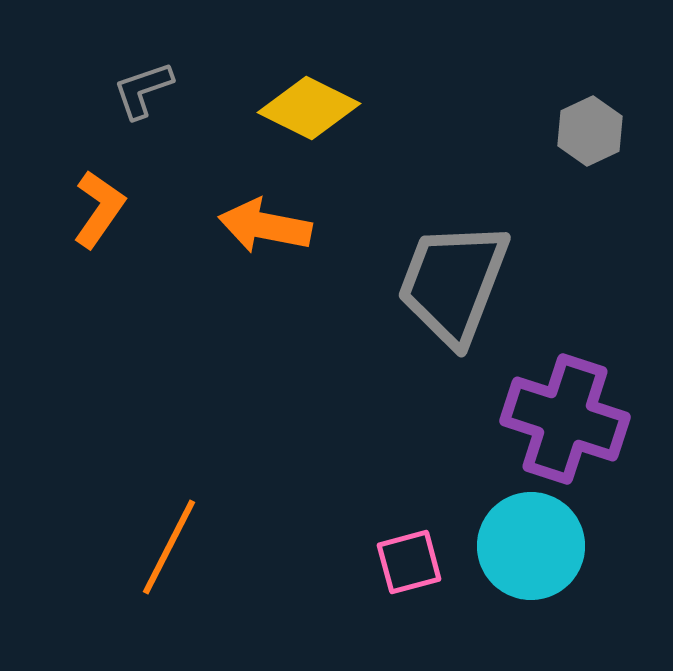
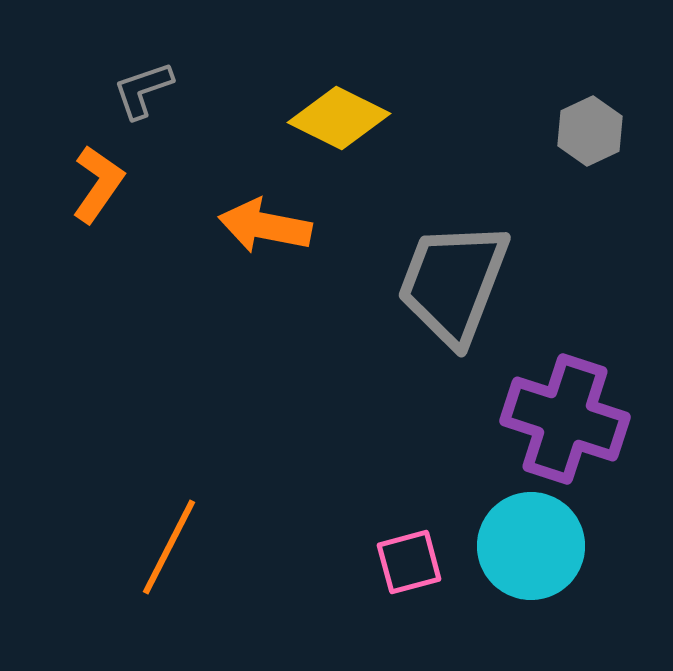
yellow diamond: moved 30 px right, 10 px down
orange L-shape: moved 1 px left, 25 px up
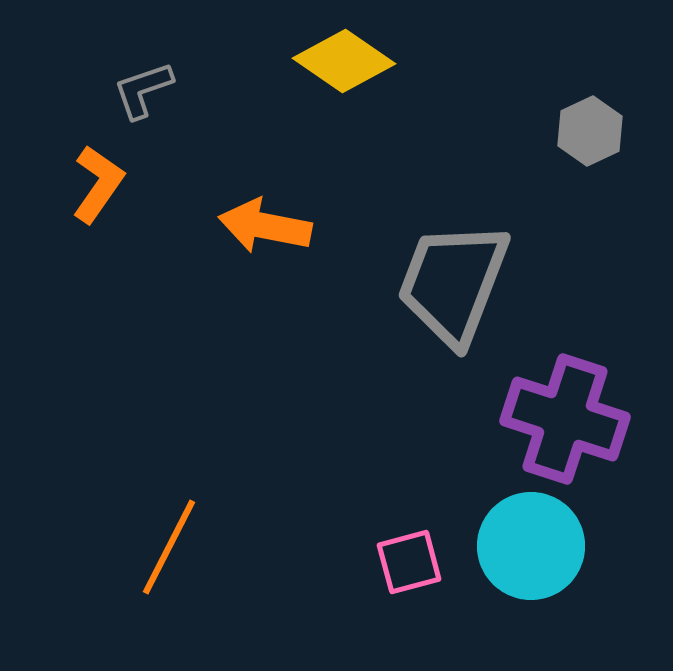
yellow diamond: moved 5 px right, 57 px up; rotated 8 degrees clockwise
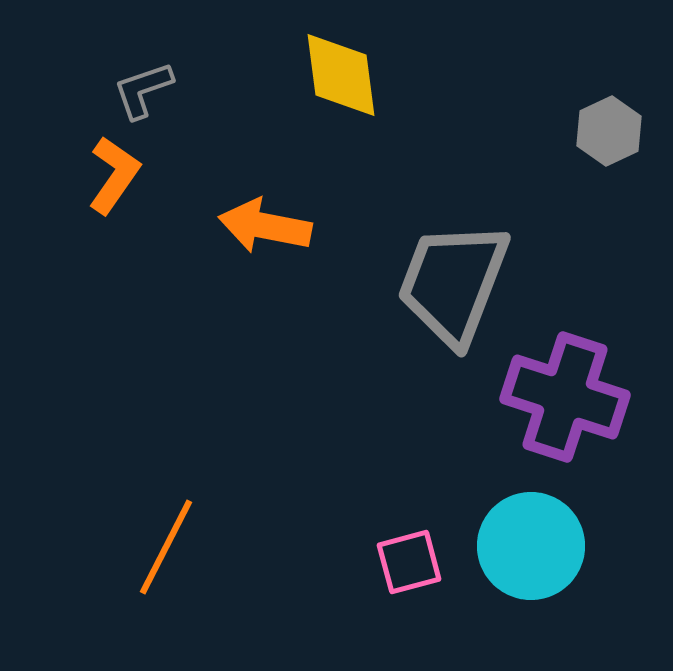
yellow diamond: moved 3 px left, 14 px down; rotated 48 degrees clockwise
gray hexagon: moved 19 px right
orange L-shape: moved 16 px right, 9 px up
purple cross: moved 22 px up
orange line: moved 3 px left
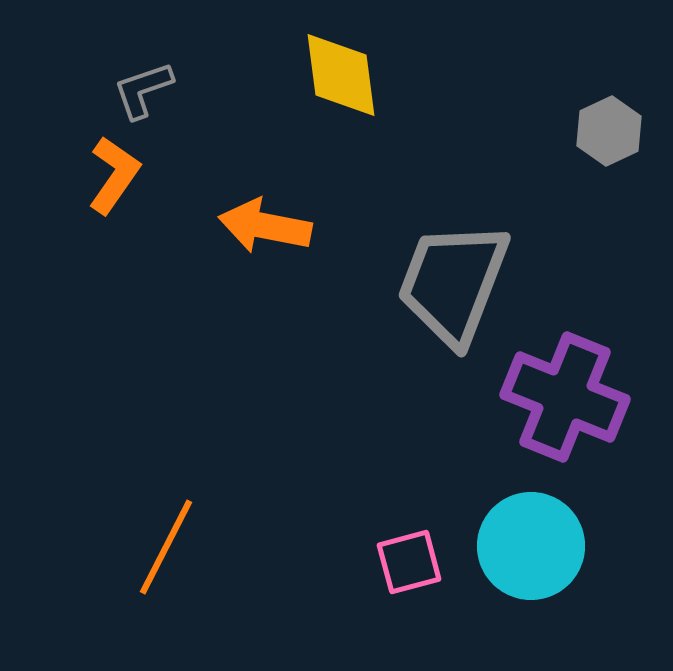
purple cross: rotated 4 degrees clockwise
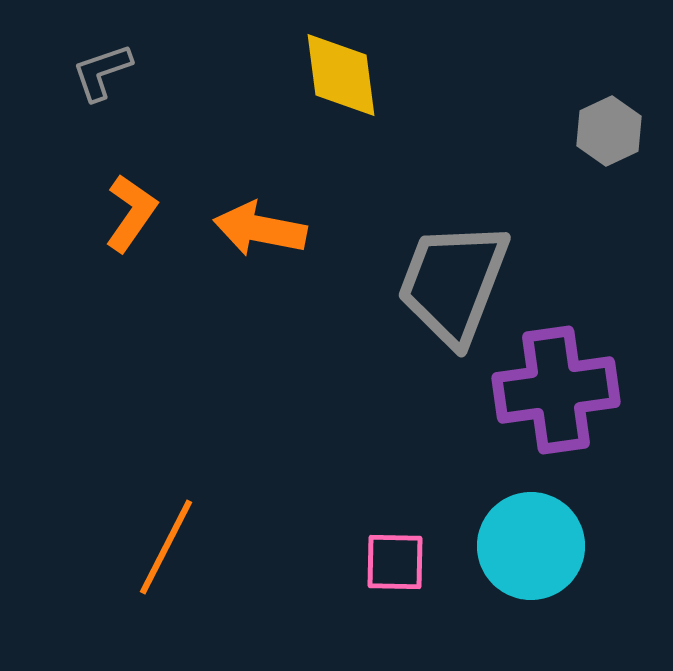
gray L-shape: moved 41 px left, 18 px up
orange L-shape: moved 17 px right, 38 px down
orange arrow: moved 5 px left, 3 px down
purple cross: moved 9 px left, 7 px up; rotated 30 degrees counterclockwise
pink square: moved 14 px left; rotated 16 degrees clockwise
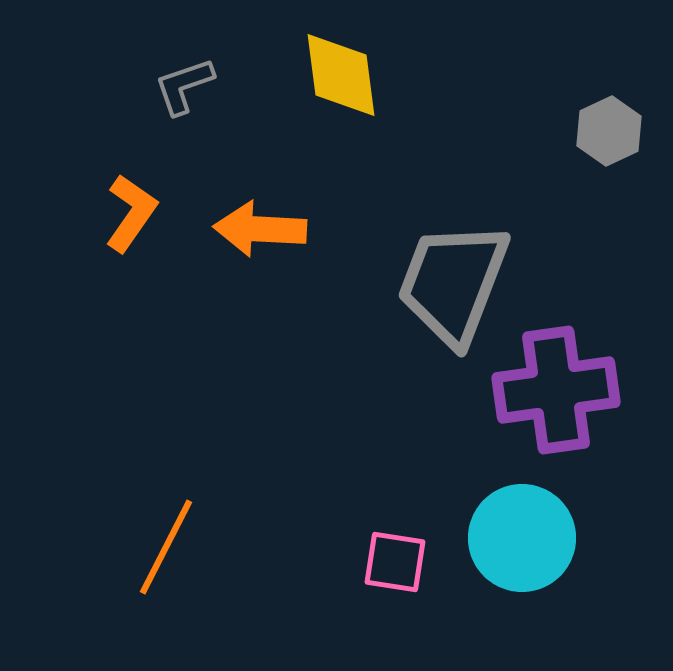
gray L-shape: moved 82 px right, 14 px down
orange arrow: rotated 8 degrees counterclockwise
cyan circle: moved 9 px left, 8 px up
pink square: rotated 8 degrees clockwise
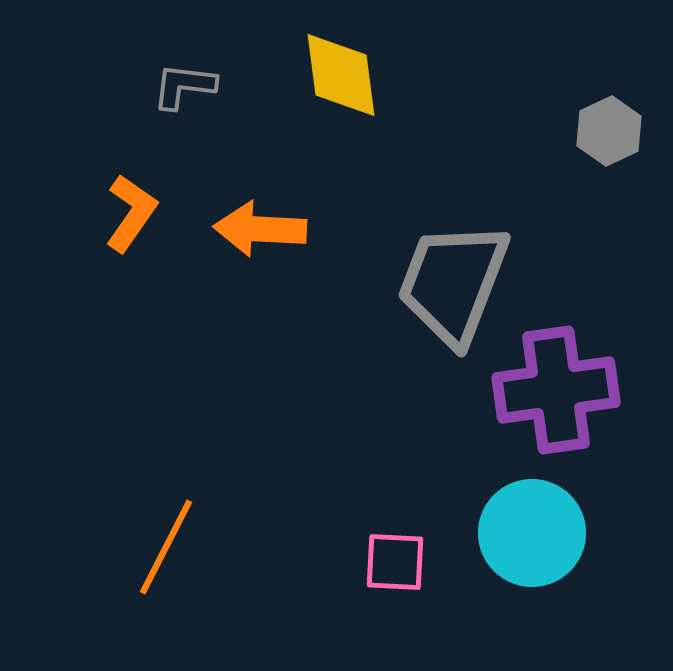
gray L-shape: rotated 26 degrees clockwise
cyan circle: moved 10 px right, 5 px up
pink square: rotated 6 degrees counterclockwise
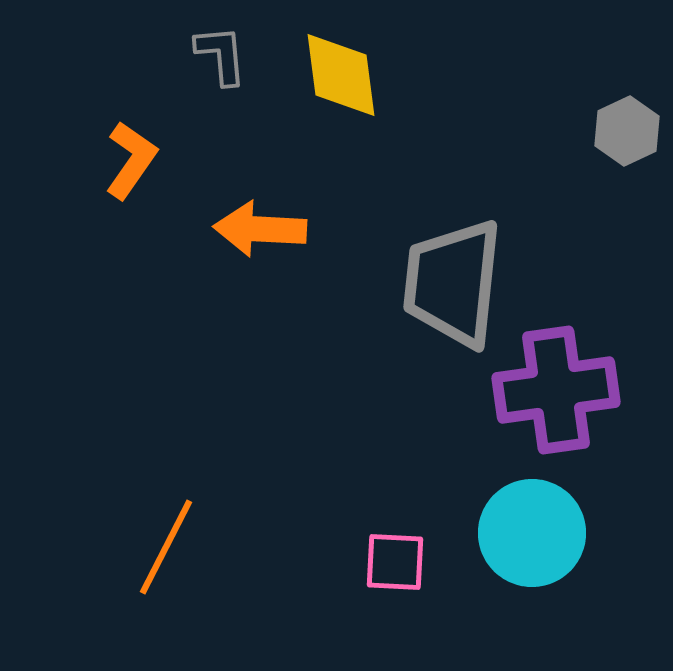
gray L-shape: moved 37 px right, 31 px up; rotated 78 degrees clockwise
gray hexagon: moved 18 px right
orange L-shape: moved 53 px up
gray trapezoid: rotated 15 degrees counterclockwise
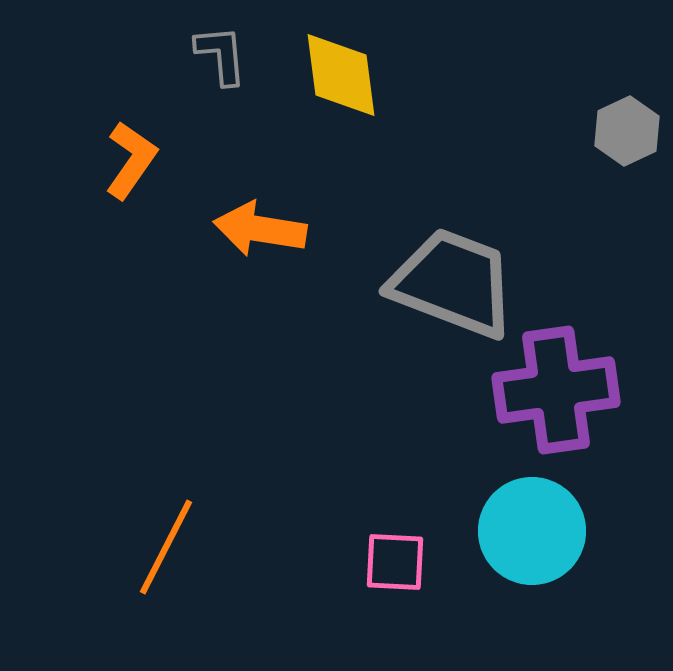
orange arrow: rotated 6 degrees clockwise
gray trapezoid: rotated 105 degrees clockwise
cyan circle: moved 2 px up
